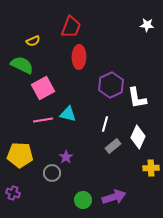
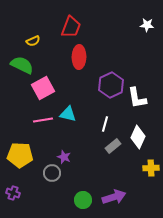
purple star: moved 2 px left; rotated 16 degrees counterclockwise
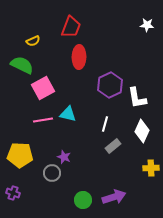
purple hexagon: moved 1 px left
white diamond: moved 4 px right, 6 px up
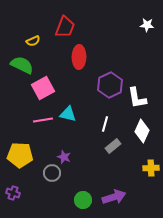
red trapezoid: moved 6 px left
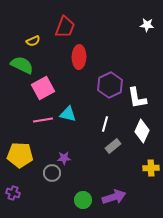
purple star: moved 1 px down; rotated 24 degrees counterclockwise
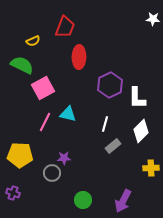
white star: moved 6 px right, 6 px up
white L-shape: rotated 10 degrees clockwise
pink line: moved 2 px right, 2 px down; rotated 54 degrees counterclockwise
white diamond: moved 1 px left; rotated 20 degrees clockwise
purple arrow: moved 9 px right, 4 px down; rotated 135 degrees clockwise
